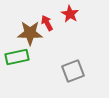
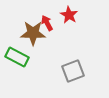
red star: moved 1 px left, 1 px down
brown star: moved 3 px right
green rectangle: rotated 40 degrees clockwise
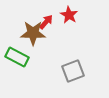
red arrow: moved 1 px left, 1 px up; rotated 70 degrees clockwise
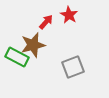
brown star: moved 12 px down; rotated 15 degrees counterclockwise
gray square: moved 4 px up
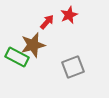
red star: rotated 18 degrees clockwise
red arrow: moved 1 px right
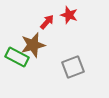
red star: rotated 30 degrees counterclockwise
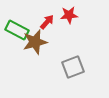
red star: rotated 24 degrees counterclockwise
brown star: moved 2 px right, 3 px up
green rectangle: moved 27 px up
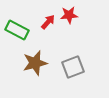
red arrow: moved 1 px right
brown star: moved 21 px down
